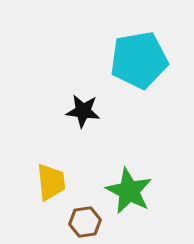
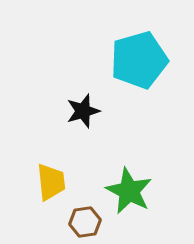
cyan pentagon: rotated 6 degrees counterclockwise
black star: rotated 24 degrees counterclockwise
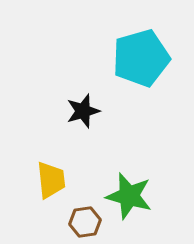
cyan pentagon: moved 2 px right, 2 px up
yellow trapezoid: moved 2 px up
green star: moved 5 px down; rotated 12 degrees counterclockwise
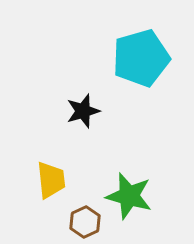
brown hexagon: rotated 16 degrees counterclockwise
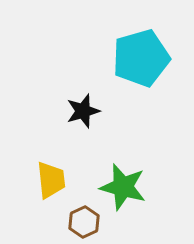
green star: moved 6 px left, 9 px up
brown hexagon: moved 1 px left
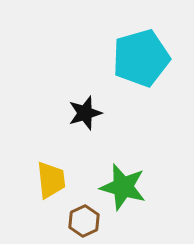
black star: moved 2 px right, 2 px down
brown hexagon: moved 1 px up
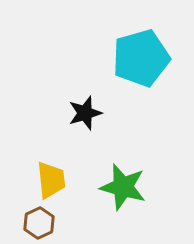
brown hexagon: moved 45 px left, 2 px down
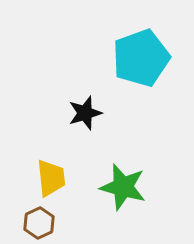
cyan pentagon: rotated 4 degrees counterclockwise
yellow trapezoid: moved 2 px up
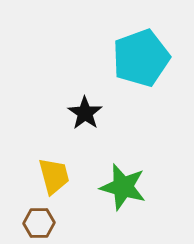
black star: rotated 20 degrees counterclockwise
yellow trapezoid: moved 3 px right, 2 px up; rotated 9 degrees counterclockwise
brown hexagon: rotated 24 degrees clockwise
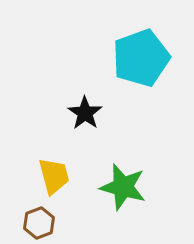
brown hexagon: rotated 20 degrees counterclockwise
